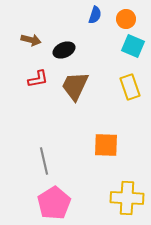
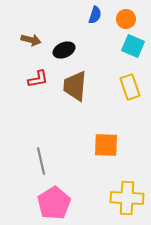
brown trapezoid: rotated 20 degrees counterclockwise
gray line: moved 3 px left
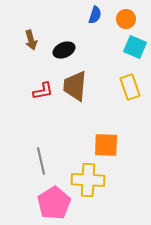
brown arrow: rotated 60 degrees clockwise
cyan square: moved 2 px right, 1 px down
red L-shape: moved 5 px right, 12 px down
yellow cross: moved 39 px left, 18 px up
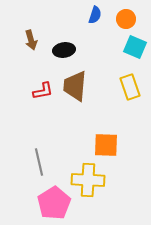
black ellipse: rotated 15 degrees clockwise
gray line: moved 2 px left, 1 px down
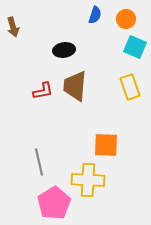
brown arrow: moved 18 px left, 13 px up
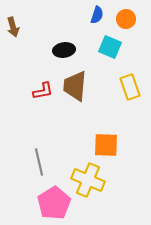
blue semicircle: moved 2 px right
cyan square: moved 25 px left
yellow cross: rotated 20 degrees clockwise
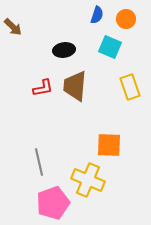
brown arrow: rotated 30 degrees counterclockwise
red L-shape: moved 3 px up
orange square: moved 3 px right
pink pentagon: moved 1 px left; rotated 12 degrees clockwise
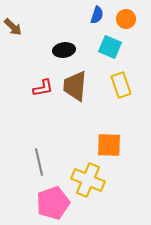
yellow rectangle: moved 9 px left, 2 px up
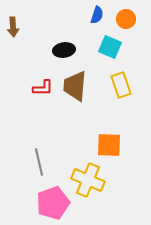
brown arrow: rotated 42 degrees clockwise
red L-shape: rotated 10 degrees clockwise
